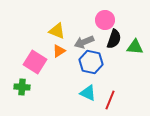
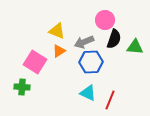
blue hexagon: rotated 15 degrees counterclockwise
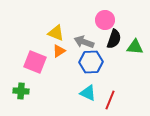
yellow triangle: moved 1 px left, 2 px down
gray arrow: rotated 42 degrees clockwise
pink square: rotated 10 degrees counterclockwise
green cross: moved 1 px left, 4 px down
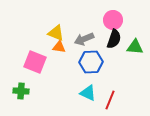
pink circle: moved 8 px right
gray arrow: moved 3 px up; rotated 42 degrees counterclockwise
orange triangle: moved 4 px up; rotated 40 degrees clockwise
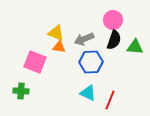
black semicircle: moved 1 px down
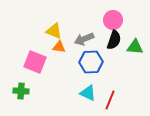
yellow triangle: moved 2 px left, 2 px up
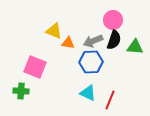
gray arrow: moved 9 px right, 2 px down
orange triangle: moved 9 px right, 4 px up
pink square: moved 5 px down
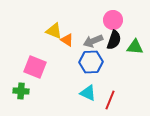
orange triangle: moved 1 px left, 3 px up; rotated 24 degrees clockwise
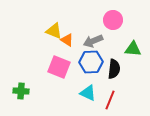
black semicircle: moved 29 px down; rotated 12 degrees counterclockwise
green triangle: moved 2 px left, 2 px down
pink square: moved 24 px right
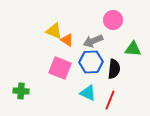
pink square: moved 1 px right, 1 px down
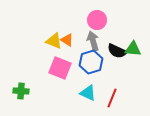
pink circle: moved 16 px left
yellow triangle: moved 10 px down
gray arrow: rotated 96 degrees clockwise
blue hexagon: rotated 15 degrees counterclockwise
black semicircle: moved 3 px right, 18 px up; rotated 108 degrees clockwise
red line: moved 2 px right, 2 px up
